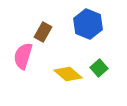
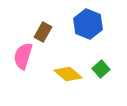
green square: moved 2 px right, 1 px down
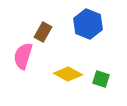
green square: moved 10 px down; rotated 30 degrees counterclockwise
yellow diamond: rotated 12 degrees counterclockwise
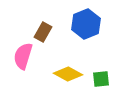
blue hexagon: moved 2 px left; rotated 16 degrees clockwise
green square: rotated 24 degrees counterclockwise
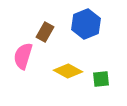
brown rectangle: moved 2 px right
yellow diamond: moved 3 px up
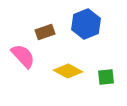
brown rectangle: rotated 42 degrees clockwise
pink semicircle: rotated 120 degrees clockwise
green square: moved 5 px right, 2 px up
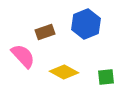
yellow diamond: moved 4 px left, 1 px down
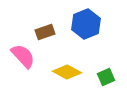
yellow diamond: moved 3 px right
green square: rotated 18 degrees counterclockwise
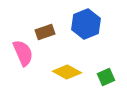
pink semicircle: moved 3 px up; rotated 20 degrees clockwise
